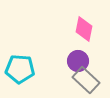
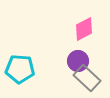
pink diamond: rotated 50 degrees clockwise
gray rectangle: moved 1 px right, 2 px up
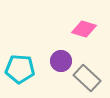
pink diamond: rotated 45 degrees clockwise
purple circle: moved 17 px left
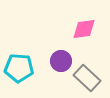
pink diamond: rotated 25 degrees counterclockwise
cyan pentagon: moved 1 px left, 1 px up
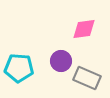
gray rectangle: rotated 20 degrees counterclockwise
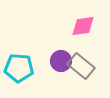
pink diamond: moved 1 px left, 3 px up
gray rectangle: moved 6 px left, 12 px up; rotated 16 degrees clockwise
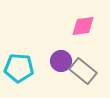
gray rectangle: moved 2 px right, 5 px down
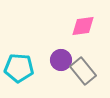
purple circle: moved 1 px up
gray rectangle: rotated 12 degrees clockwise
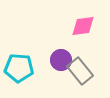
gray rectangle: moved 3 px left
